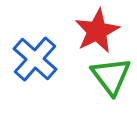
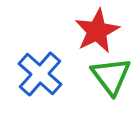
blue cross: moved 5 px right, 15 px down
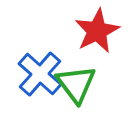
green triangle: moved 35 px left, 8 px down
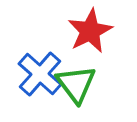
red star: moved 7 px left
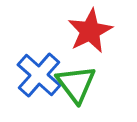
blue cross: moved 1 px left, 1 px down
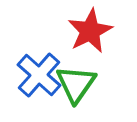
green triangle: rotated 12 degrees clockwise
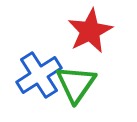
blue cross: rotated 15 degrees clockwise
